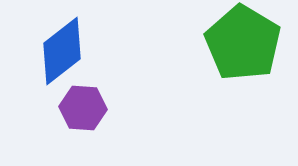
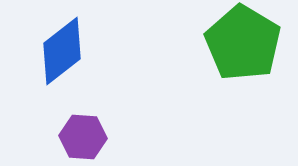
purple hexagon: moved 29 px down
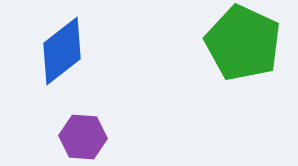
green pentagon: rotated 6 degrees counterclockwise
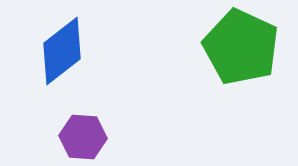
green pentagon: moved 2 px left, 4 px down
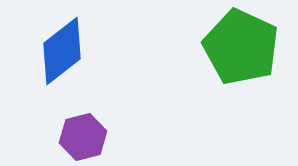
purple hexagon: rotated 18 degrees counterclockwise
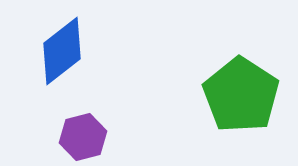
green pentagon: moved 48 px down; rotated 8 degrees clockwise
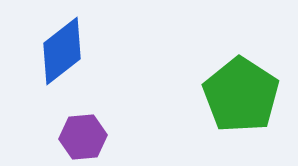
purple hexagon: rotated 9 degrees clockwise
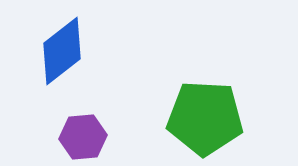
green pentagon: moved 36 px left, 23 px down; rotated 30 degrees counterclockwise
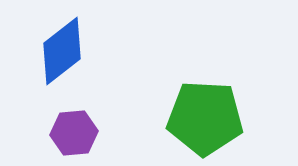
purple hexagon: moved 9 px left, 4 px up
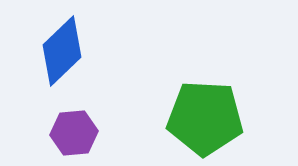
blue diamond: rotated 6 degrees counterclockwise
